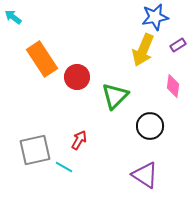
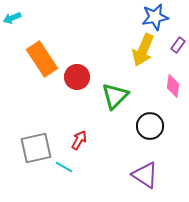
cyan arrow: moved 1 px left, 1 px down; rotated 60 degrees counterclockwise
purple rectangle: rotated 21 degrees counterclockwise
gray square: moved 1 px right, 2 px up
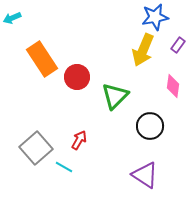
gray square: rotated 28 degrees counterclockwise
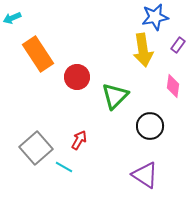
yellow arrow: rotated 32 degrees counterclockwise
orange rectangle: moved 4 px left, 5 px up
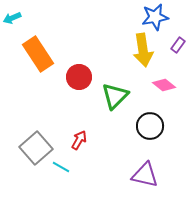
red circle: moved 2 px right
pink diamond: moved 9 px left, 1 px up; rotated 60 degrees counterclockwise
cyan line: moved 3 px left
purple triangle: rotated 20 degrees counterclockwise
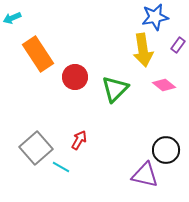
red circle: moved 4 px left
green triangle: moved 7 px up
black circle: moved 16 px right, 24 px down
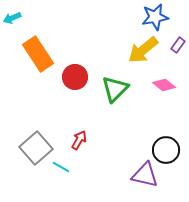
yellow arrow: rotated 60 degrees clockwise
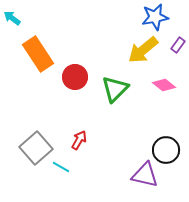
cyan arrow: rotated 60 degrees clockwise
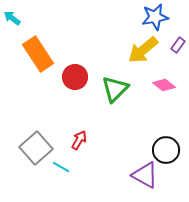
purple triangle: rotated 16 degrees clockwise
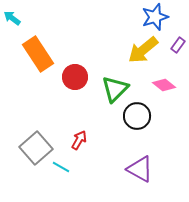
blue star: rotated 8 degrees counterclockwise
black circle: moved 29 px left, 34 px up
purple triangle: moved 5 px left, 6 px up
